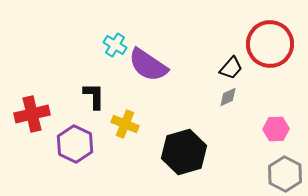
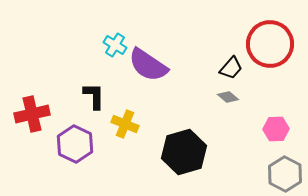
gray diamond: rotated 65 degrees clockwise
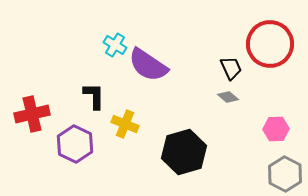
black trapezoid: rotated 65 degrees counterclockwise
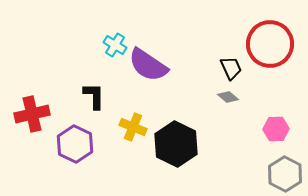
yellow cross: moved 8 px right, 3 px down
black hexagon: moved 8 px left, 8 px up; rotated 18 degrees counterclockwise
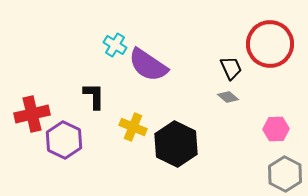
purple hexagon: moved 11 px left, 4 px up
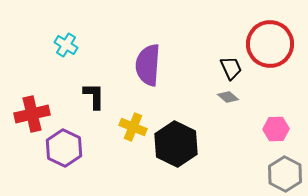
cyan cross: moved 49 px left
purple semicircle: rotated 60 degrees clockwise
purple hexagon: moved 8 px down
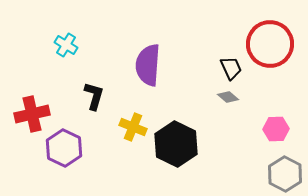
black L-shape: rotated 16 degrees clockwise
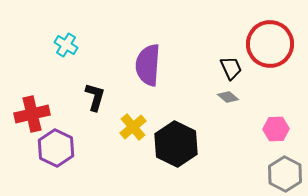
black L-shape: moved 1 px right, 1 px down
yellow cross: rotated 28 degrees clockwise
purple hexagon: moved 8 px left
